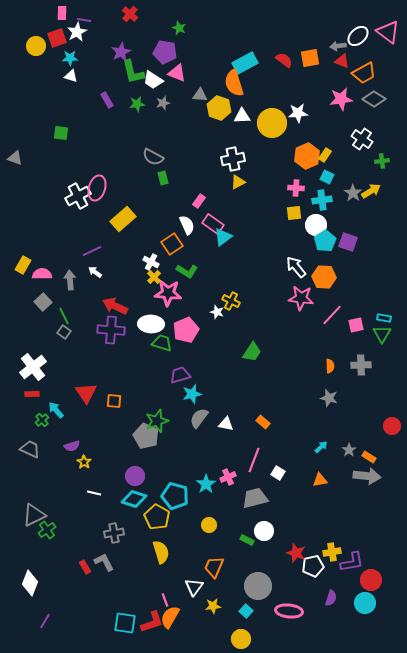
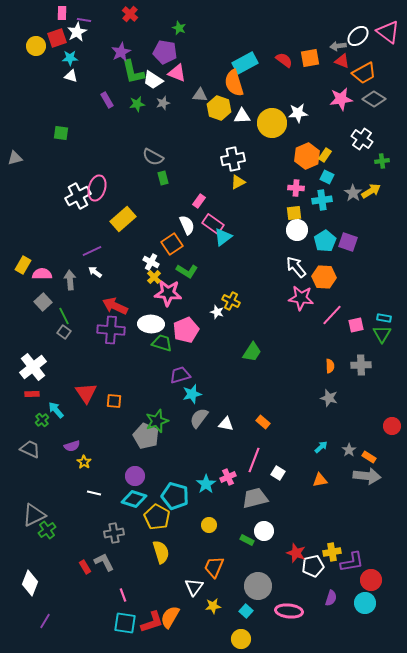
gray triangle at (15, 158): rotated 35 degrees counterclockwise
white circle at (316, 225): moved 19 px left, 5 px down
pink line at (165, 600): moved 42 px left, 5 px up
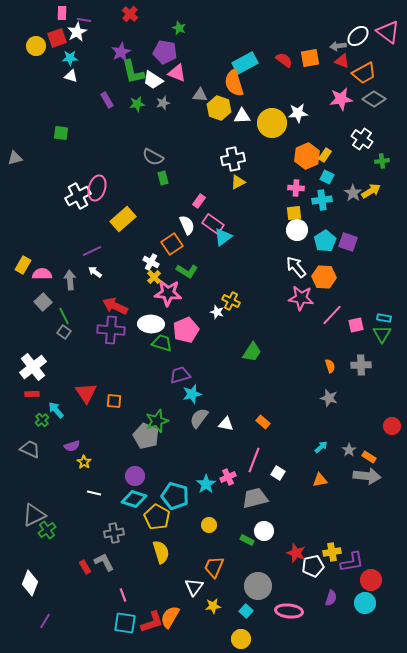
orange semicircle at (330, 366): rotated 16 degrees counterclockwise
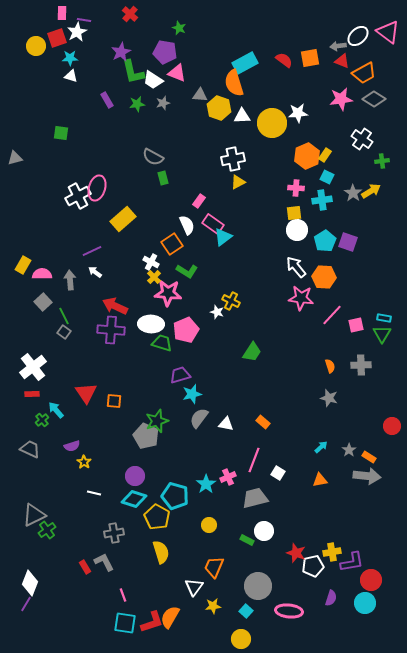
purple line at (45, 621): moved 19 px left, 17 px up
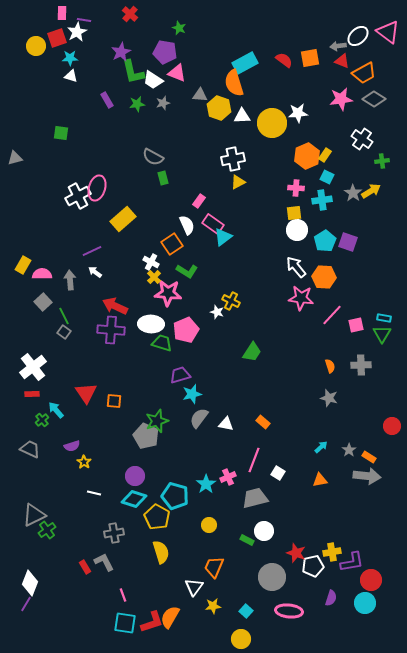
gray circle at (258, 586): moved 14 px right, 9 px up
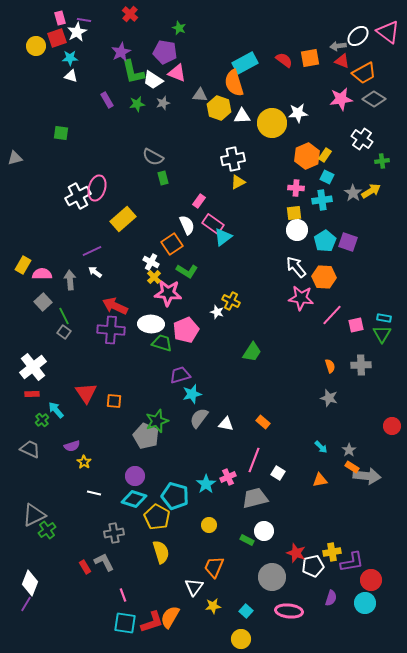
pink rectangle at (62, 13): moved 2 px left, 5 px down; rotated 16 degrees counterclockwise
cyan arrow at (321, 447): rotated 88 degrees clockwise
orange rectangle at (369, 457): moved 17 px left, 10 px down
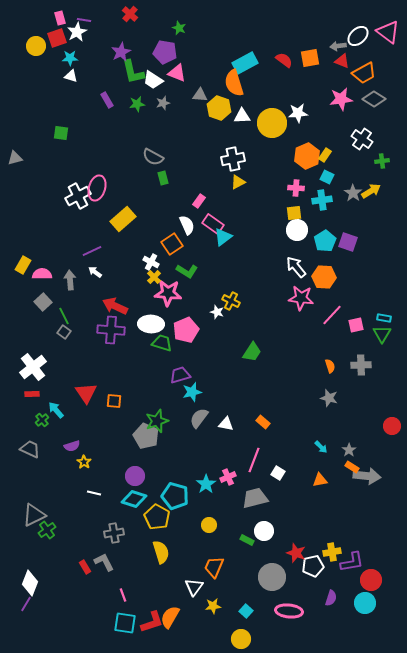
cyan star at (192, 394): moved 2 px up
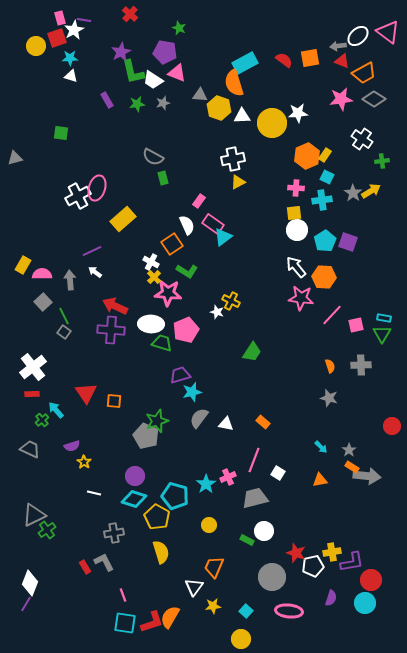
white star at (77, 32): moved 3 px left, 2 px up
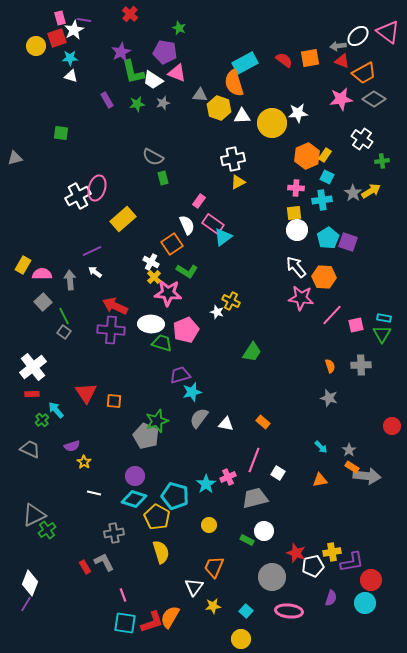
cyan pentagon at (325, 241): moved 3 px right, 3 px up
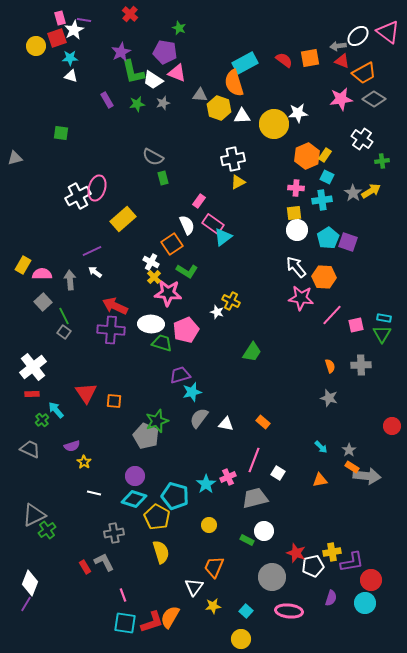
yellow circle at (272, 123): moved 2 px right, 1 px down
